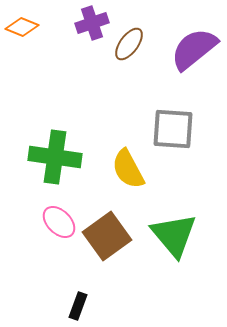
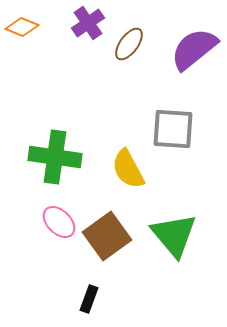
purple cross: moved 4 px left; rotated 16 degrees counterclockwise
black rectangle: moved 11 px right, 7 px up
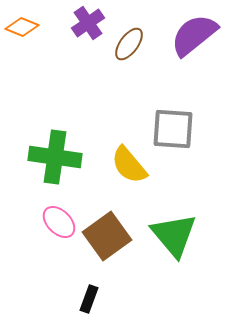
purple semicircle: moved 14 px up
yellow semicircle: moved 1 px right, 4 px up; rotated 12 degrees counterclockwise
